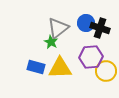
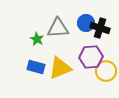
gray triangle: rotated 35 degrees clockwise
green star: moved 14 px left, 3 px up
yellow triangle: rotated 20 degrees counterclockwise
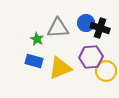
blue rectangle: moved 2 px left, 6 px up
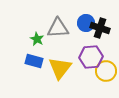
yellow triangle: rotated 30 degrees counterclockwise
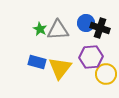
gray triangle: moved 2 px down
green star: moved 3 px right, 10 px up
blue rectangle: moved 3 px right, 1 px down
yellow circle: moved 3 px down
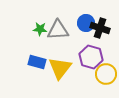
green star: rotated 24 degrees counterclockwise
purple hexagon: rotated 20 degrees clockwise
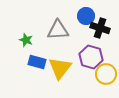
blue circle: moved 7 px up
green star: moved 14 px left, 11 px down; rotated 16 degrees clockwise
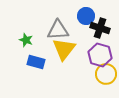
purple hexagon: moved 9 px right, 2 px up
blue rectangle: moved 1 px left
yellow triangle: moved 4 px right, 19 px up
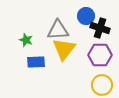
purple hexagon: rotated 15 degrees counterclockwise
blue rectangle: rotated 18 degrees counterclockwise
yellow circle: moved 4 px left, 11 px down
